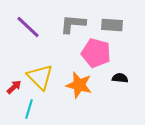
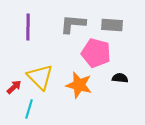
purple line: rotated 48 degrees clockwise
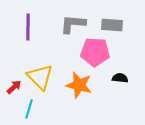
pink pentagon: moved 1 px left, 1 px up; rotated 12 degrees counterclockwise
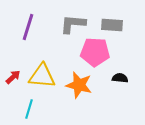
purple line: rotated 16 degrees clockwise
yellow triangle: moved 2 px right, 1 px up; rotated 40 degrees counterclockwise
red arrow: moved 1 px left, 10 px up
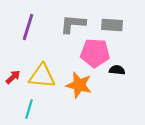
pink pentagon: moved 1 px down
black semicircle: moved 3 px left, 8 px up
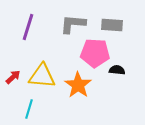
orange star: moved 1 px left; rotated 20 degrees clockwise
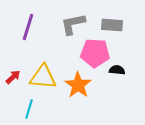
gray L-shape: rotated 16 degrees counterclockwise
yellow triangle: moved 1 px right, 1 px down
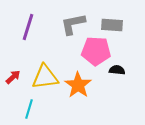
pink pentagon: moved 1 px right, 2 px up
yellow triangle: moved 2 px right; rotated 12 degrees counterclockwise
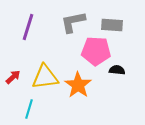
gray L-shape: moved 2 px up
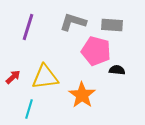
gray L-shape: rotated 28 degrees clockwise
pink pentagon: rotated 12 degrees clockwise
orange star: moved 4 px right, 10 px down
